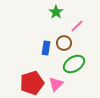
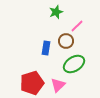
green star: rotated 16 degrees clockwise
brown circle: moved 2 px right, 2 px up
pink triangle: moved 2 px right, 1 px down
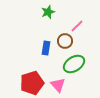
green star: moved 8 px left
brown circle: moved 1 px left
pink triangle: rotated 28 degrees counterclockwise
